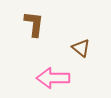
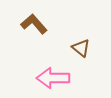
brown L-shape: rotated 48 degrees counterclockwise
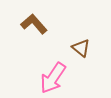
pink arrow: rotated 56 degrees counterclockwise
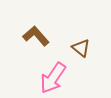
brown L-shape: moved 2 px right, 12 px down
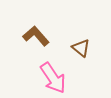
pink arrow: rotated 68 degrees counterclockwise
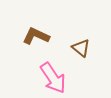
brown L-shape: rotated 24 degrees counterclockwise
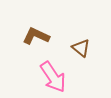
pink arrow: moved 1 px up
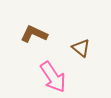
brown L-shape: moved 2 px left, 2 px up
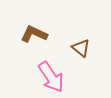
pink arrow: moved 2 px left
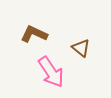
pink arrow: moved 5 px up
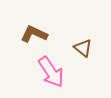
brown triangle: moved 2 px right
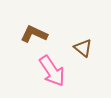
pink arrow: moved 1 px right, 1 px up
